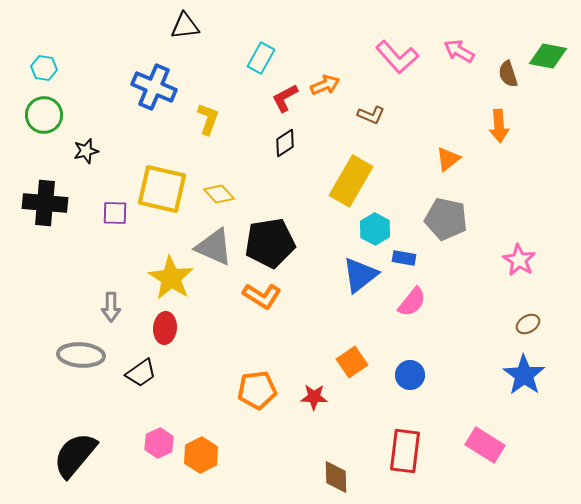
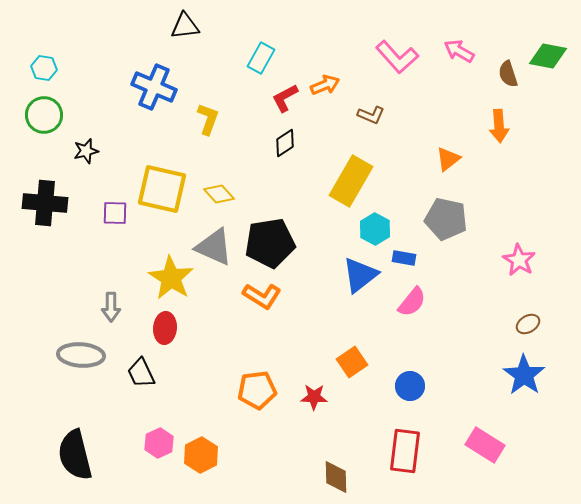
black trapezoid at (141, 373): rotated 100 degrees clockwise
blue circle at (410, 375): moved 11 px down
black semicircle at (75, 455): rotated 54 degrees counterclockwise
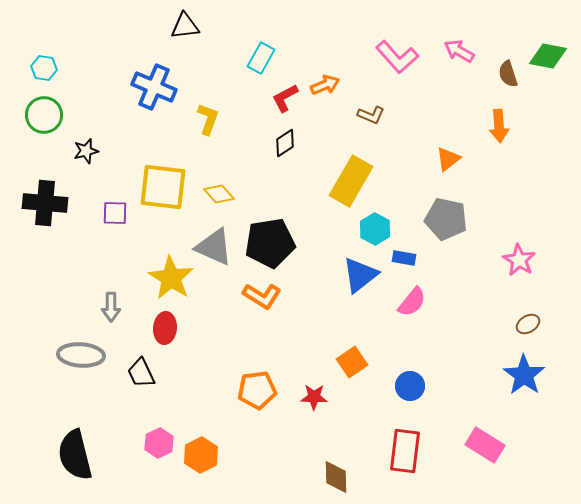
yellow square at (162, 189): moved 1 px right, 2 px up; rotated 6 degrees counterclockwise
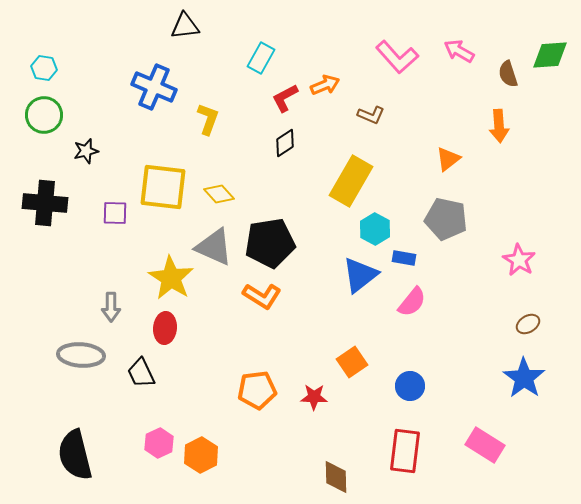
green diamond at (548, 56): moved 2 px right, 1 px up; rotated 15 degrees counterclockwise
blue star at (524, 375): moved 3 px down
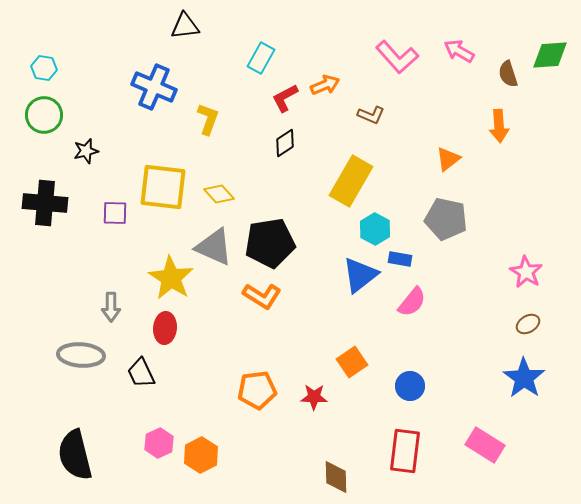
blue rectangle at (404, 258): moved 4 px left, 1 px down
pink star at (519, 260): moved 7 px right, 12 px down
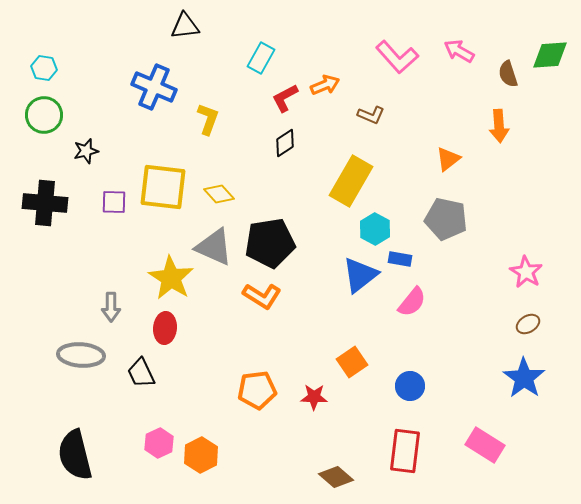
purple square at (115, 213): moved 1 px left, 11 px up
brown diamond at (336, 477): rotated 48 degrees counterclockwise
